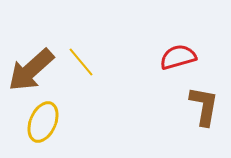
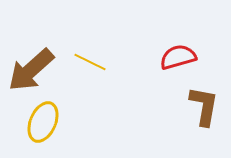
yellow line: moved 9 px right; rotated 24 degrees counterclockwise
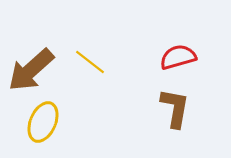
yellow line: rotated 12 degrees clockwise
brown L-shape: moved 29 px left, 2 px down
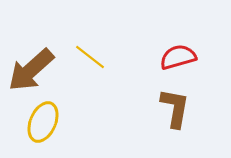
yellow line: moved 5 px up
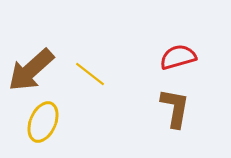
yellow line: moved 17 px down
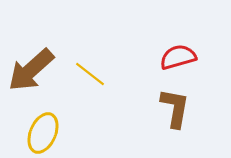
yellow ellipse: moved 11 px down
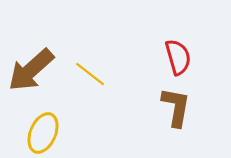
red semicircle: rotated 90 degrees clockwise
brown L-shape: moved 1 px right, 1 px up
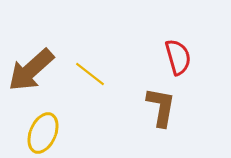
brown L-shape: moved 15 px left
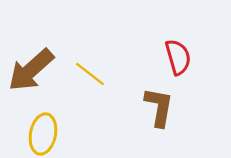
brown L-shape: moved 2 px left
yellow ellipse: moved 1 px down; rotated 12 degrees counterclockwise
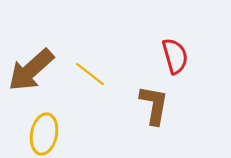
red semicircle: moved 3 px left, 1 px up
brown L-shape: moved 5 px left, 2 px up
yellow ellipse: moved 1 px right
